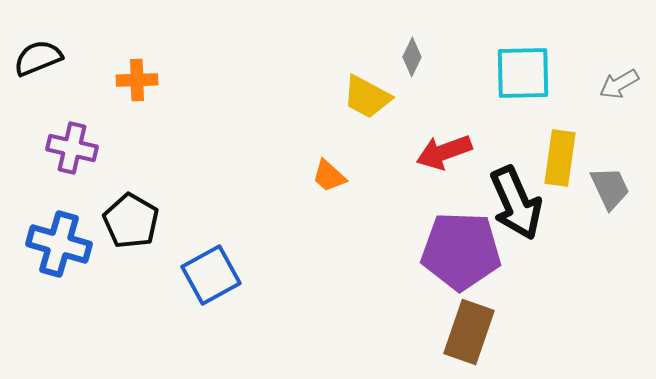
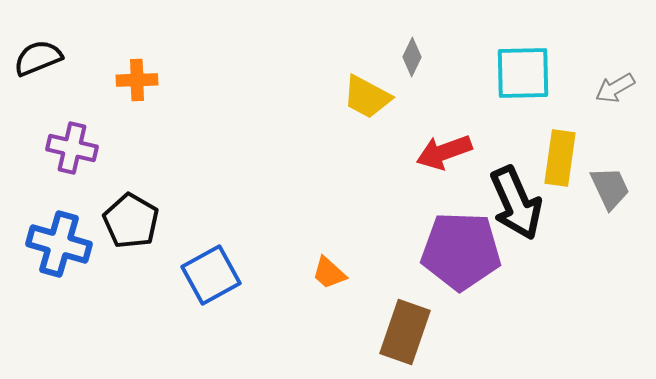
gray arrow: moved 4 px left, 4 px down
orange trapezoid: moved 97 px down
brown rectangle: moved 64 px left
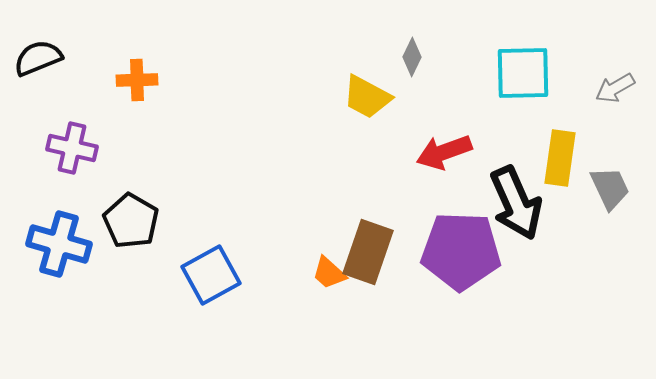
brown rectangle: moved 37 px left, 80 px up
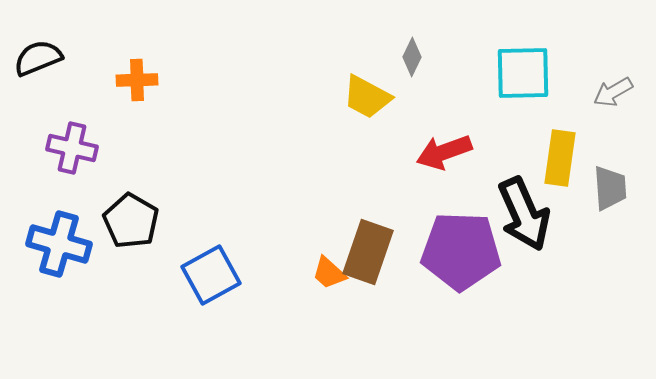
gray arrow: moved 2 px left, 4 px down
gray trapezoid: rotated 21 degrees clockwise
black arrow: moved 8 px right, 11 px down
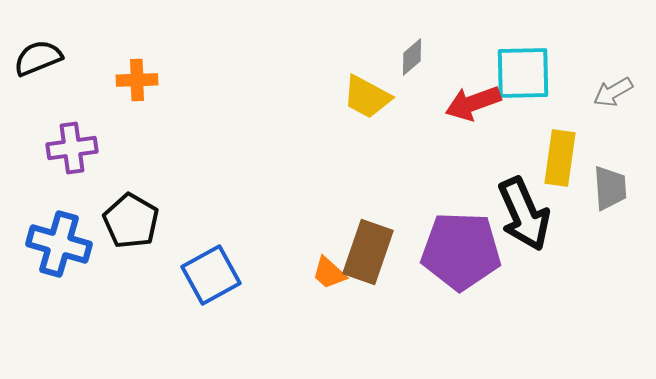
gray diamond: rotated 24 degrees clockwise
purple cross: rotated 21 degrees counterclockwise
red arrow: moved 29 px right, 49 px up
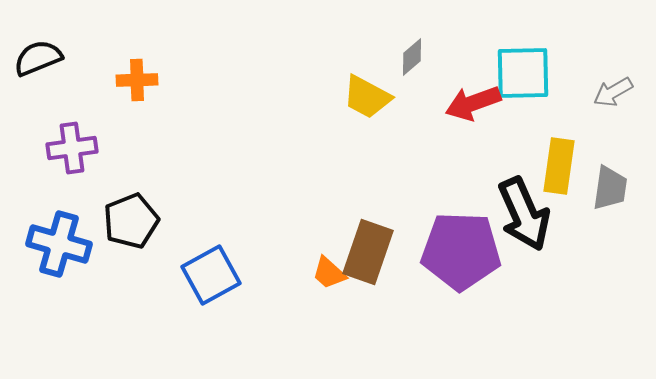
yellow rectangle: moved 1 px left, 8 px down
gray trapezoid: rotated 12 degrees clockwise
black pentagon: rotated 20 degrees clockwise
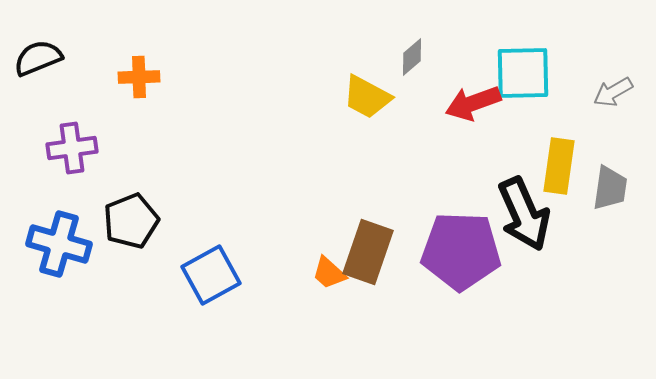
orange cross: moved 2 px right, 3 px up
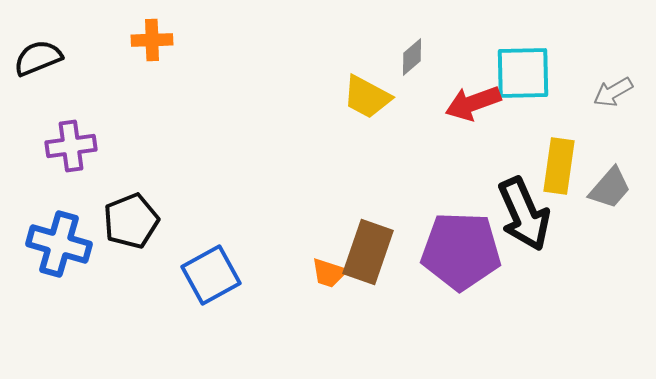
orange cross: moved 13 px right, 37 px up
purple cross: moved 1 px left, 2 px up
gray trapezoid: rotated 33 degrees clockwise
orange trapezoid: rotated 24 degrees counterclockwise
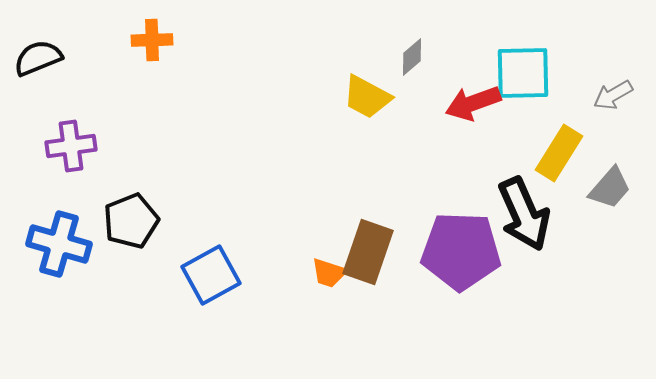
gray arrow: moved 3 px down
yellow rectangle: moved 13 px up; rotated 24 degrees clockwise
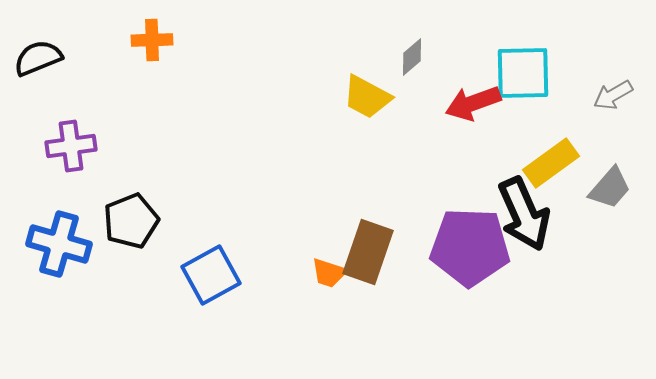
yellow rectangle: moved 8 px left, 10 px down; rotated 22 degrees clockwise
purple pentagon: moved 9 px right, 4 px up
